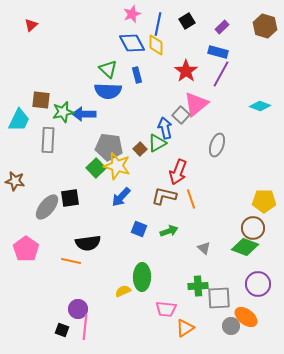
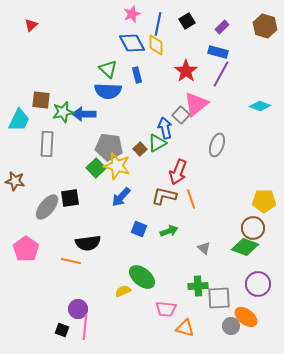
gray rectangle at (48, 140): moved 1 px left, 4 px down
green ellipse at (142, 277): rotated 52 degrees counterclockwise
orange triangle at (185, 328): rotated 48 degrees clockwise
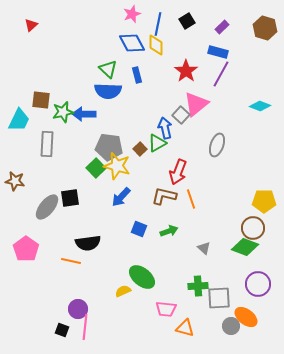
brown hexagon at (265, 26): moved 2 px down
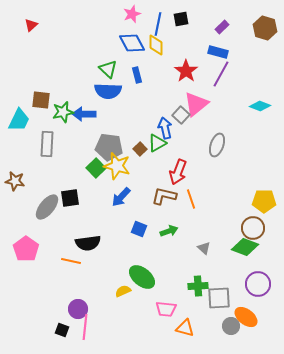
black square at (187, 21): moved 6 px left, 2 px up; rotated 21 degrees clockwise
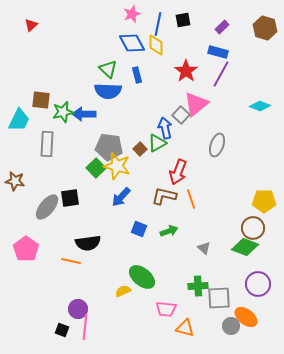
black square at (181, 19): moved 2 px right, 1 px down
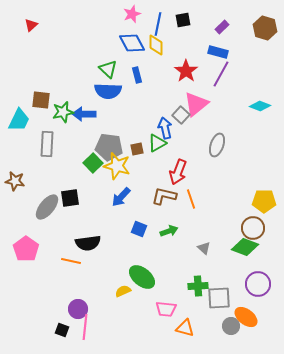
brown square at (140, 149): moved 3 px left; rotated 32 degrees clockwise
green square at (96, 168): moved 3 px left, 5 px up
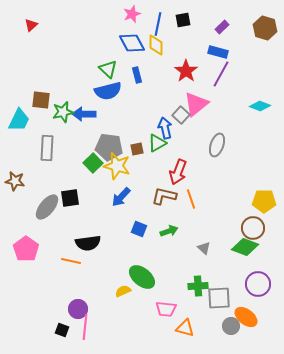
blue semicircle at (108, 91): rotated 16 degrees counterclockwise
gray rectangle at (47, 144): moved 4 px down
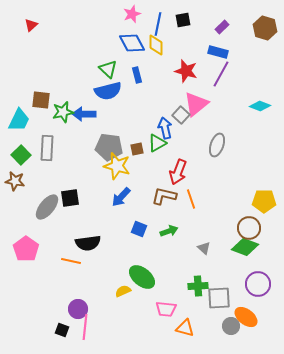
red star at (186, 71): rotated 20 degrees counterclockwise
green square at (93, 163): moved 72 px left, 8 px up
brown circle at (253, 228): moved 4 px left
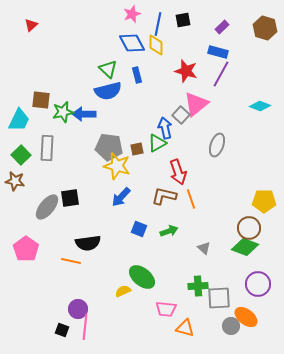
red arrow at (178, 172): rotated 40 degrees counterclockwise
